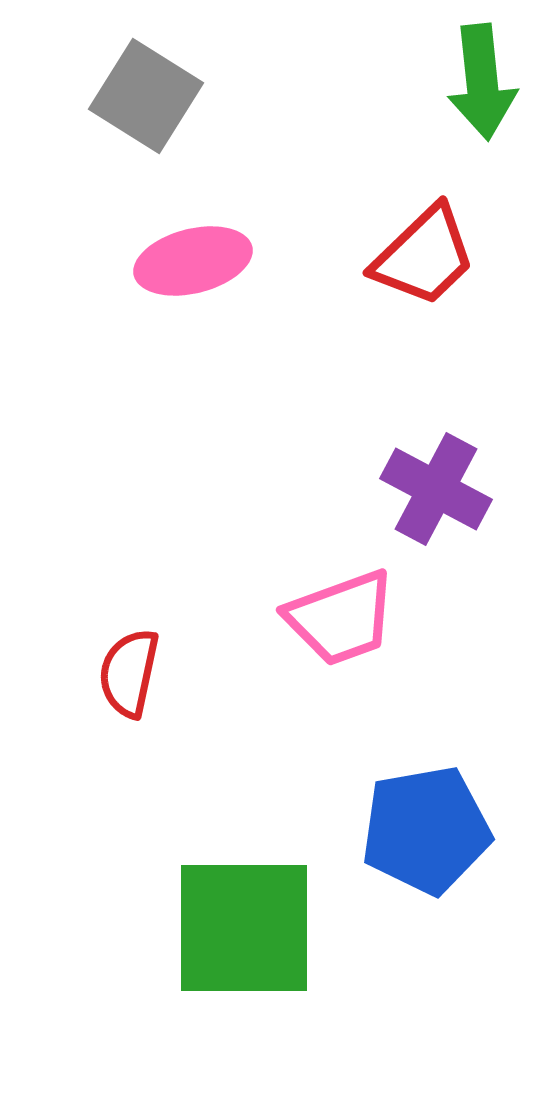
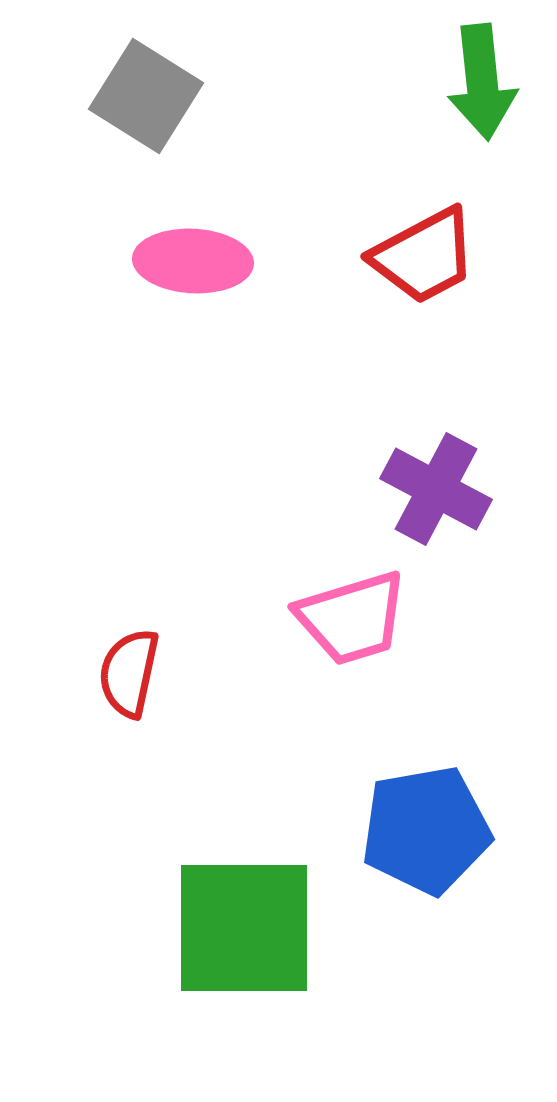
red trapezoid: rotated 16 degrees clockwise
pink ellipse: rotated 17 degrees clockwise
pink trapezoid: moved 11 px right; rotated 3 degrees clockwise
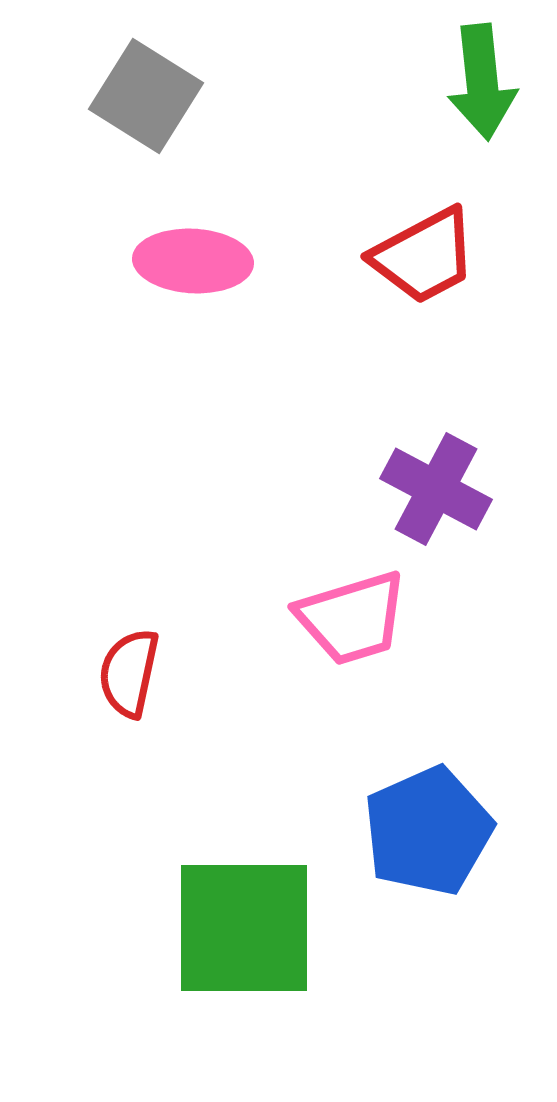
blue pentagon: moved 2 px right, 1 px down; rotated 14 degrees counterclockwise
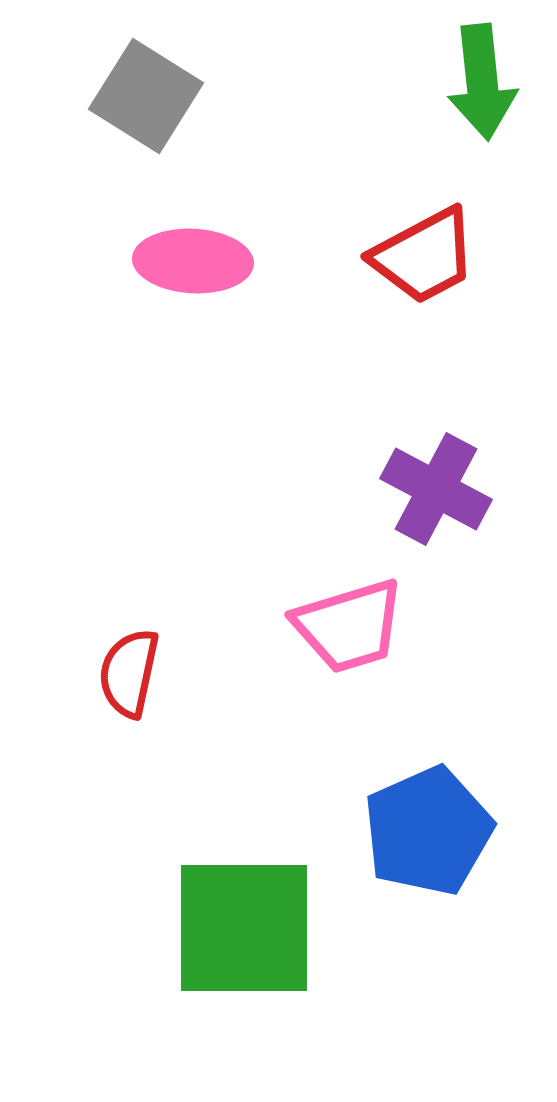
pink trapezoid: moved 3 px left, 8 px down
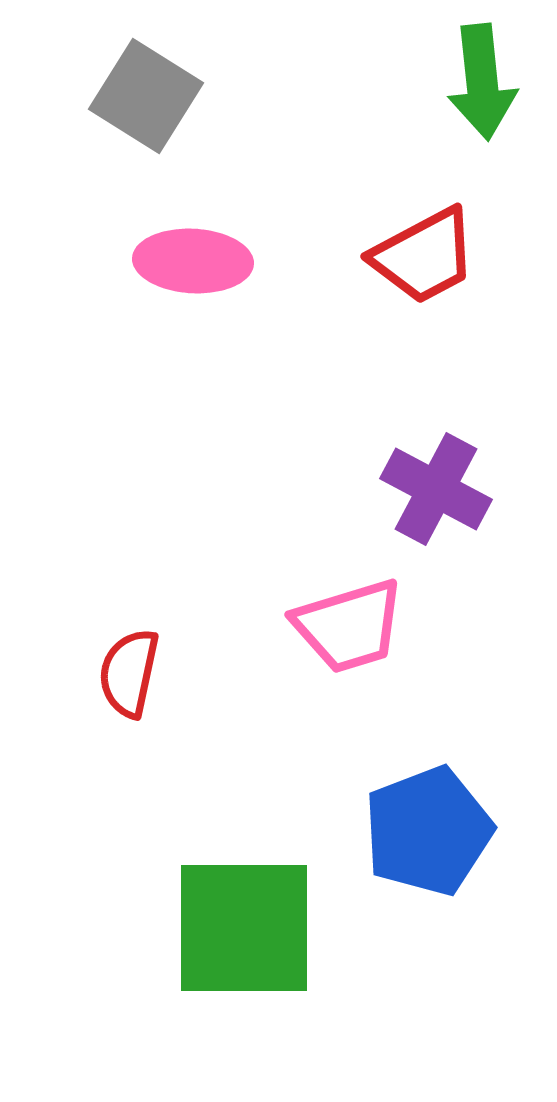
blue pentagon: rotated 3 degrees clockwise
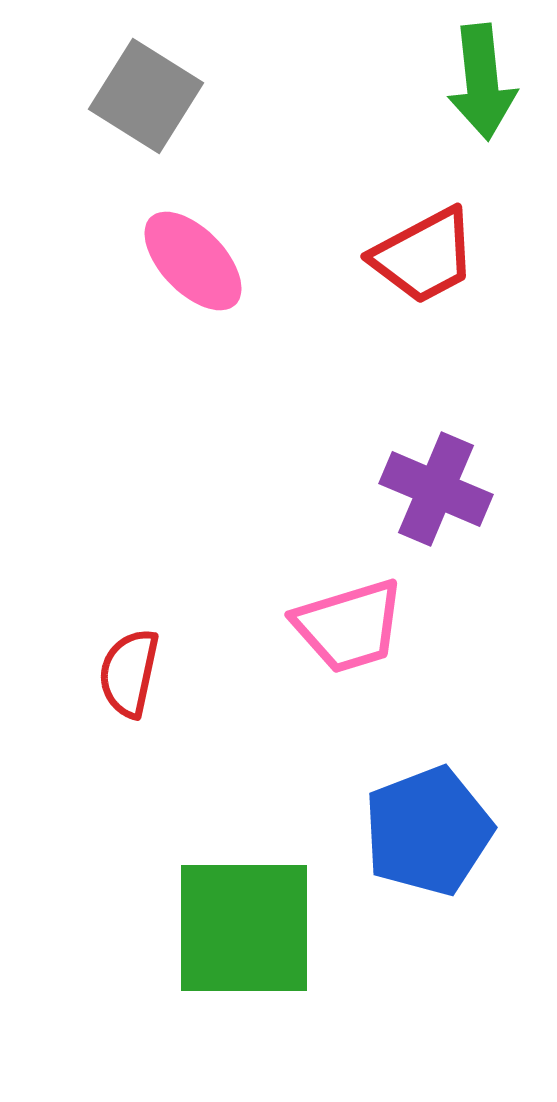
pink ellipse: rotated 43 degrees clockwise
purple cross: rotated 5 degrees counterclockwise
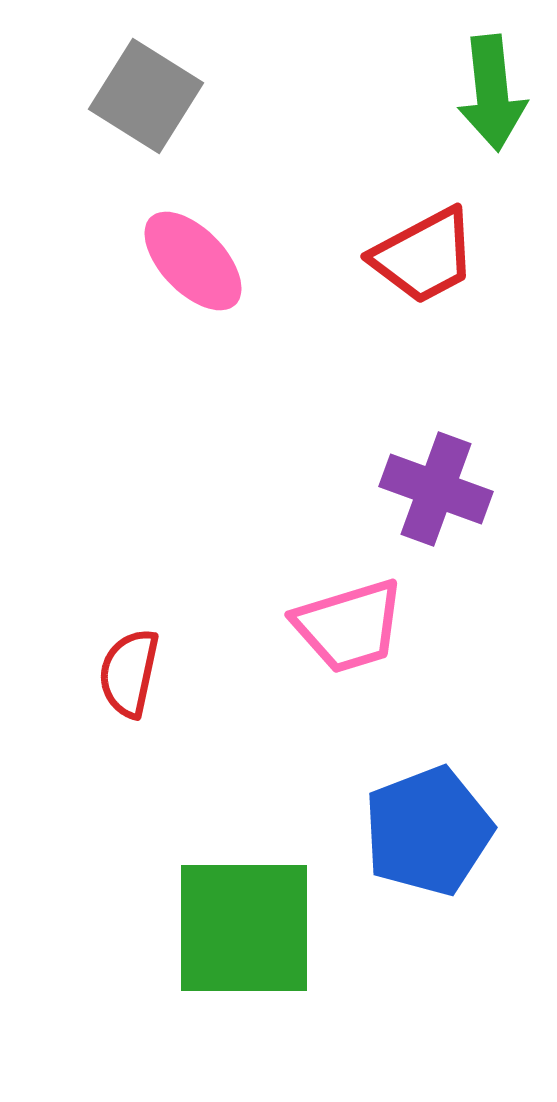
green arrow: moved 10 px right, 11 px down
purple cross: rotated 3 degrees counterclockwise
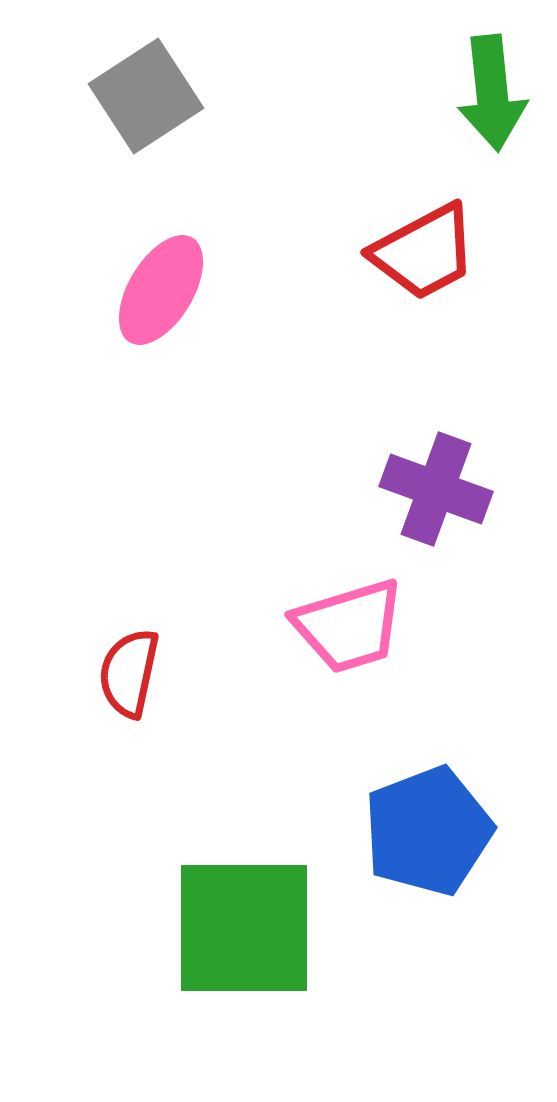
gray square: rotated 25 degrees clockwise
red trapezoid: moved 4 px up
pink ellipse: moved 32 px left, 29 px down; rotated 75 degrees clockwise
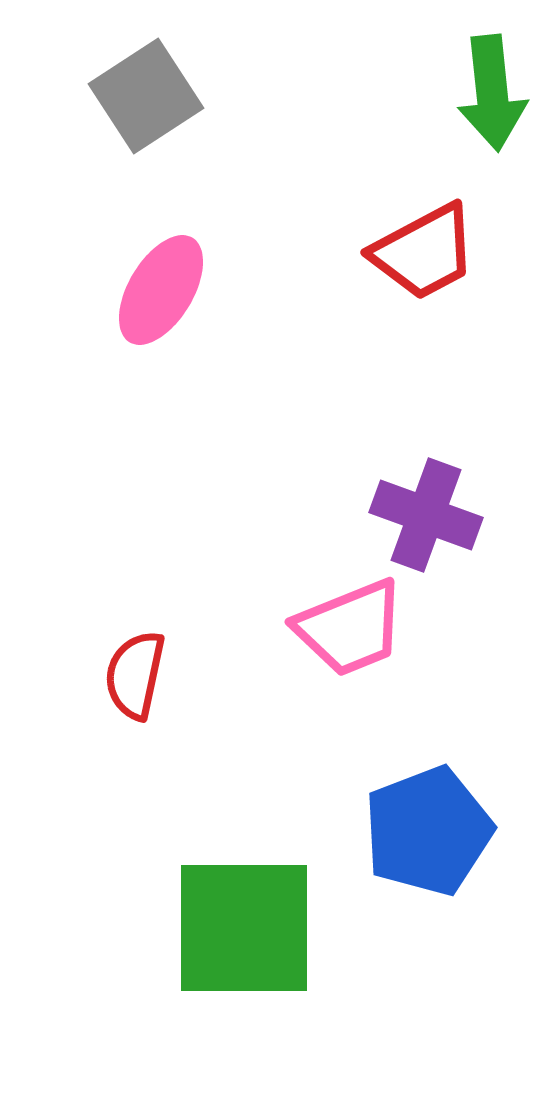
purple cross: moved 10 px left, 26 px down
pink trapezoid: moved 1 px right, 2 px down; rotated 5 degrees counterclockwise
red semicircle: moved 6 px right, 2 px down
